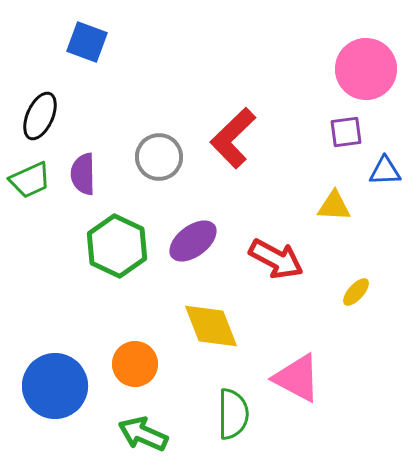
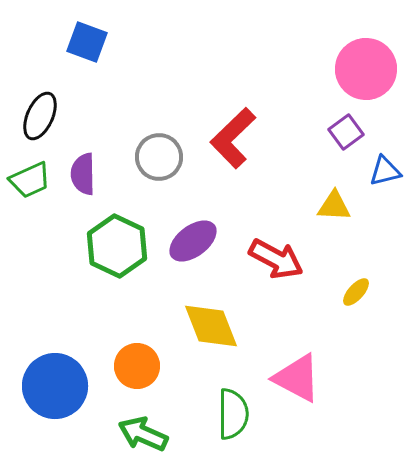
purple square: rotated 28 degrees counterclockwise
blue triangle: rotated 12 degrees counterclockwise
orange circle: moved 2 px right, 2 px down
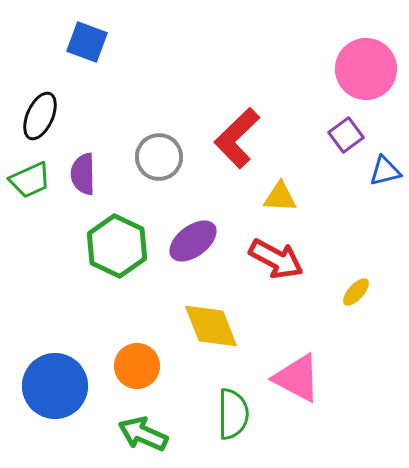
purple square: moved 3 px down
red L-shape: moved 4 px right
yellow triangle: moved 54 px left, 9 px up
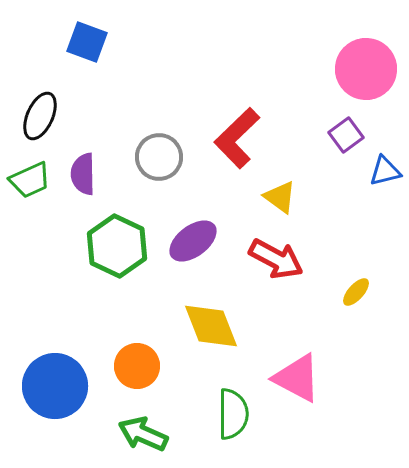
yellow triangle: rotated 33 degrees clockwise
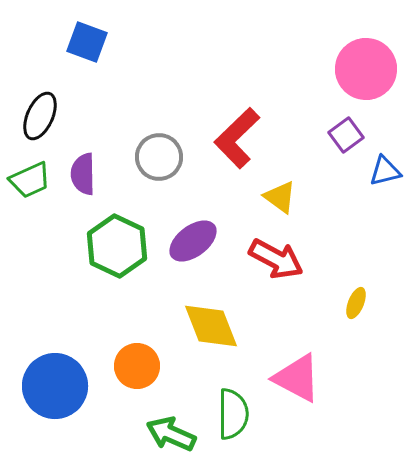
yellow ellipse: moved 11 px down; rotated 20 degrees counterclockwise
green arrow: moved 28 px right
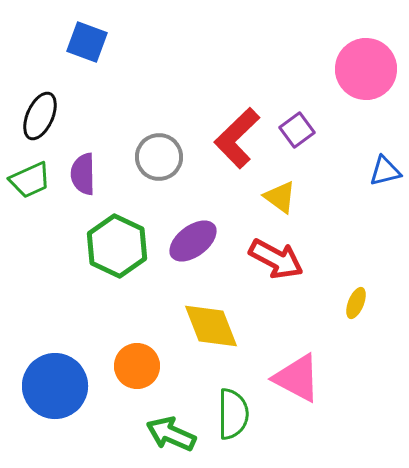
purple square: moved 49 px left, 5 px up
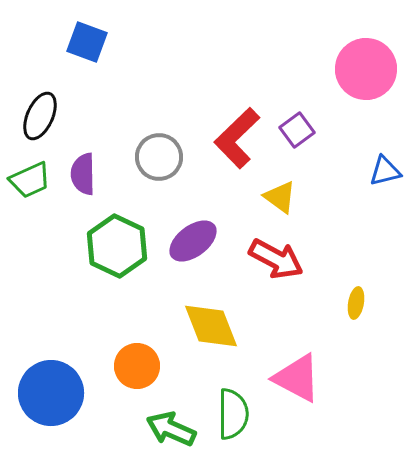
yellow ellipse: rotated 12 degrees counterclockwise
blue circle: moved 4 px left, 7 px down
green arrow: moved 5 px up
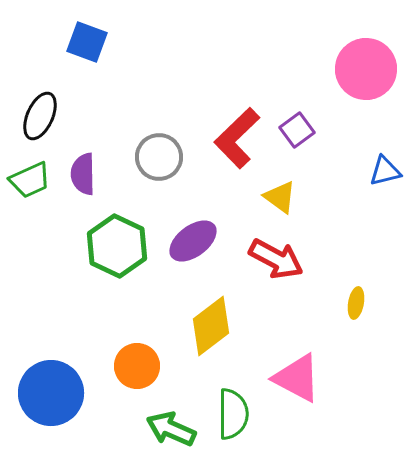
yellow diamond: rotated 74 degrees clockwise
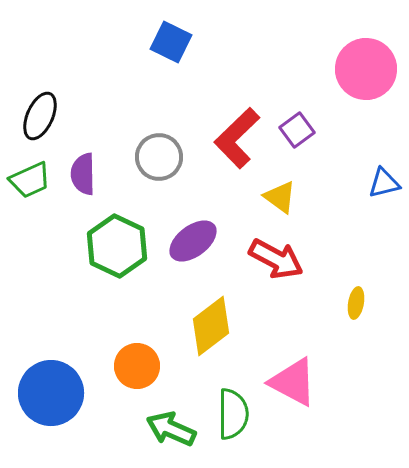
blue square: moved 84 px right; rotated 6 degrees clockwise
blue triangle: moved 1 px left, 12 px down
pink triangle: moved 4 px left, 4 px down
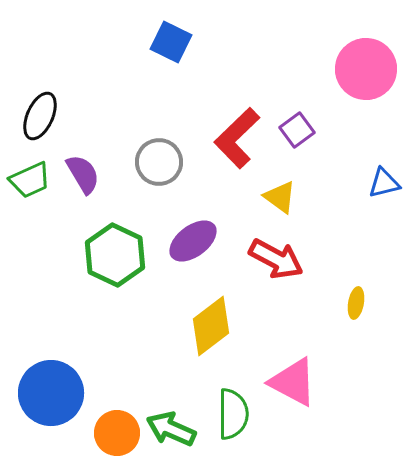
gray circle: moved 5 px down
purple semicircle: rotated 150 degrees clockwise
green hexagon: moved 2 px left, 9 px down
orange circle: moved 20 px left, 67 px down
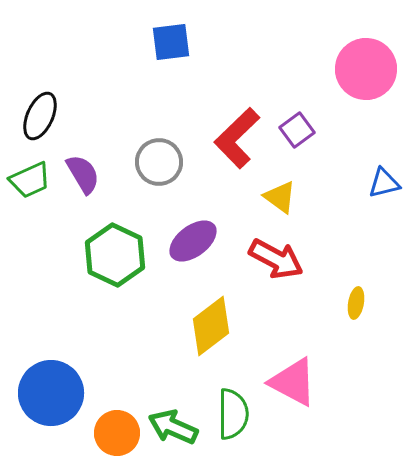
blue square: rotated 33 degrees counterclockwise
green arrow: moved 2 px right, 2 px up
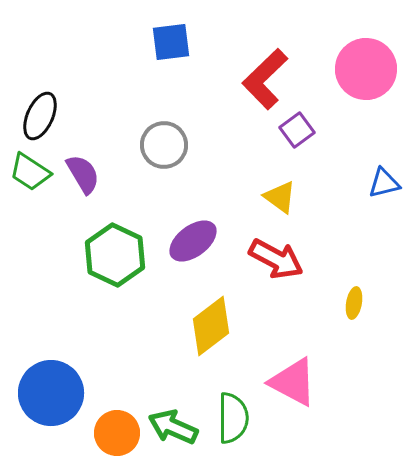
red L-shape: moved 28 px right, 59 px up
gray circle: moved 5 px right, 17 px up
green trapezoid: moved 8 px up; rotated 57 degrees clockwise
yellow ellipse: moved 2 px left
green semicircle: moved 4 px down
